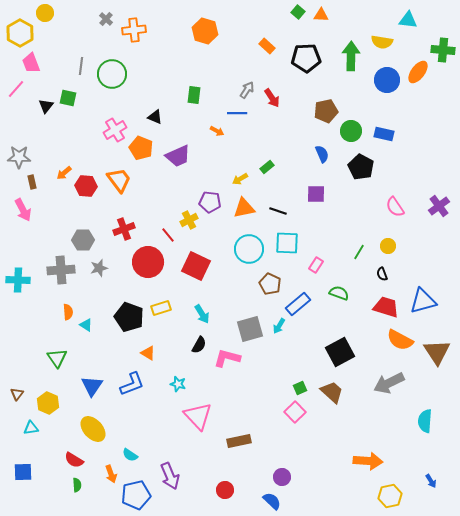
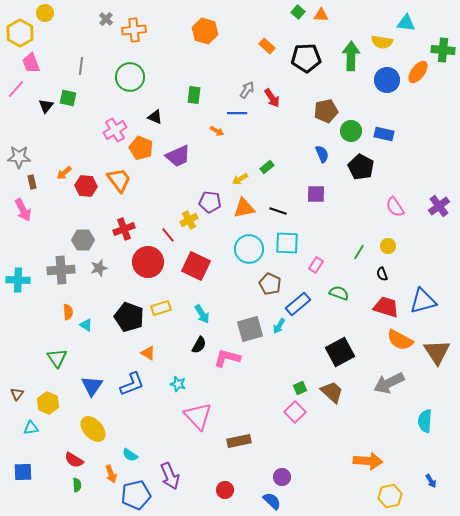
cyan triangle at (408, 20): moved 2 px left, 3 px down
green circle at (112, 74): moved 18 px right, 3 px down
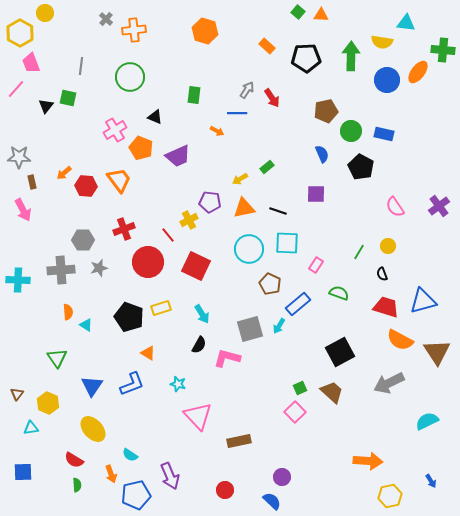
cyan semicircle at (425, 421): moved 2 px right; rotated 60 degrees clockwise
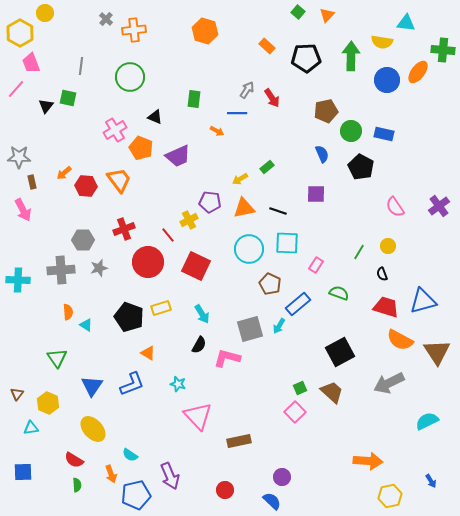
orange triangle at (321, 15): moved 6 px right; rotated 49 degrees counterclockwise
green rectangle at (194, 95): moved 4 px down
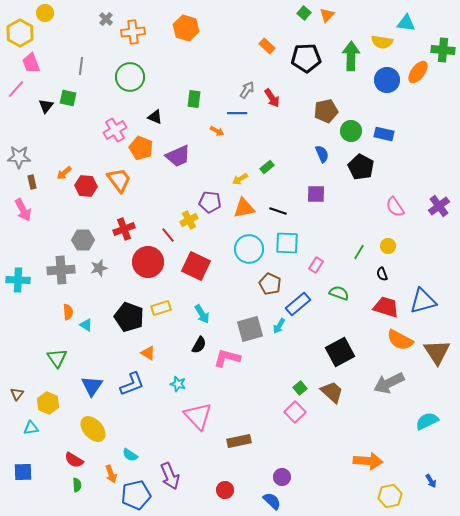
green square at (298, 12): moved 6 px right, 1 px down
orange cross at (134, 30): moved 1 px left, 2 px down
orange hexagon at (205, 31): moved 19 px left, 3 px up
green square at (300, 388): rotated 16 degrees counterclockwise
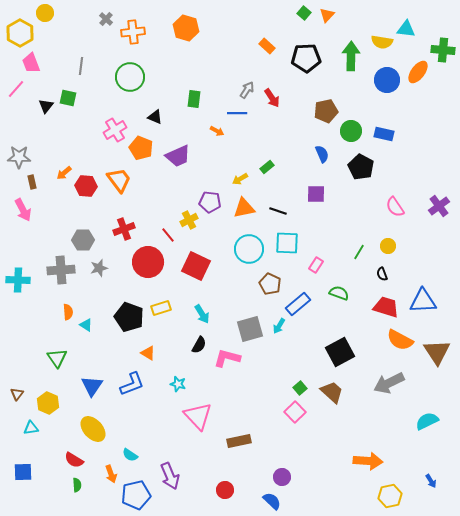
cyan triangle at (406, 23): moved 6 px down
blue triangle at (423, 301): rotated 12 degrees clockwise
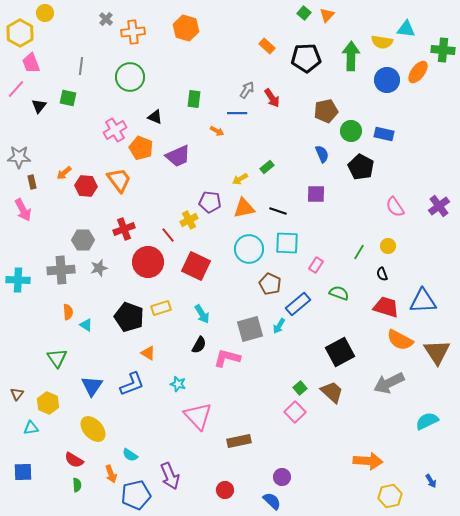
black triangle at (46, 106): moved 7 px left
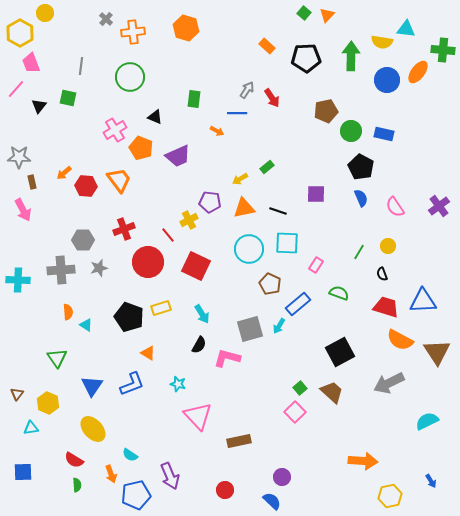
blue semicircle at (322, 154): moved 39 px right, 44 px down
orange arrow at (368, 461): moved 5 px left
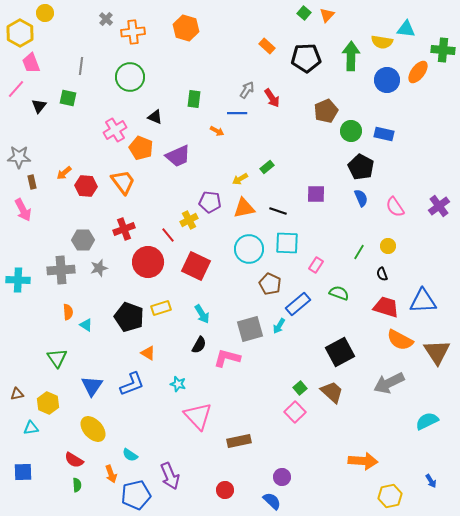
brown pentagon at (326, 111): rotated 10 degrees counterclockwise
orange trapezoid at (119, 180): moved 4 px right, 2 px down
brown triangle at (17, 394): rotated 40 degrees clockwise
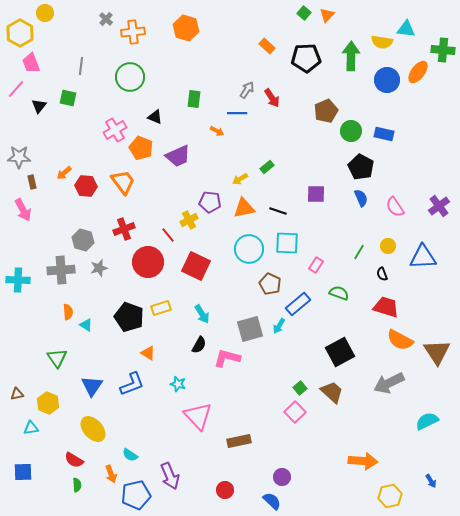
gray hexagon at (83, 240): rotated 15 degrees clockwise
blue triangle at (423, 301): moved 44 px up
